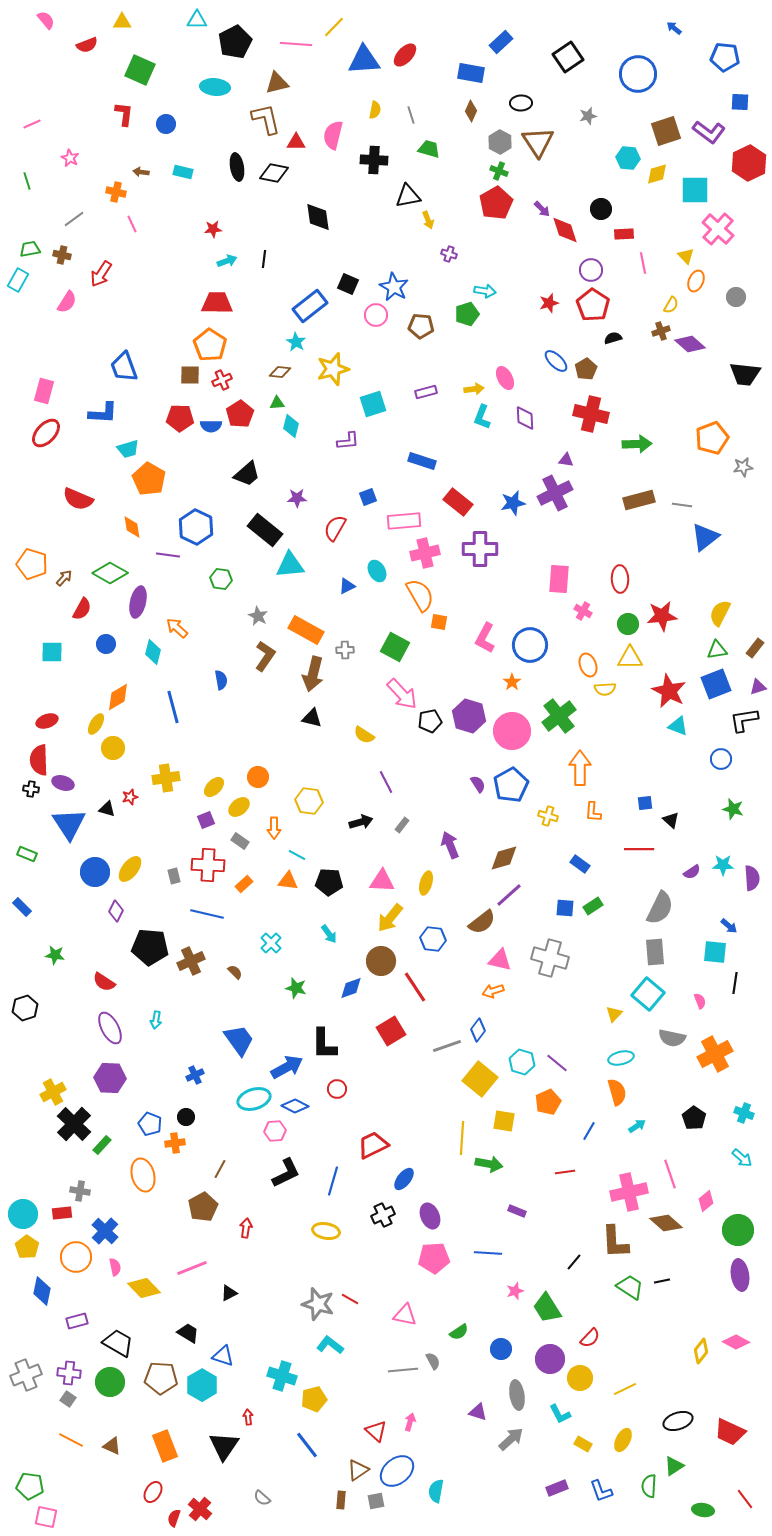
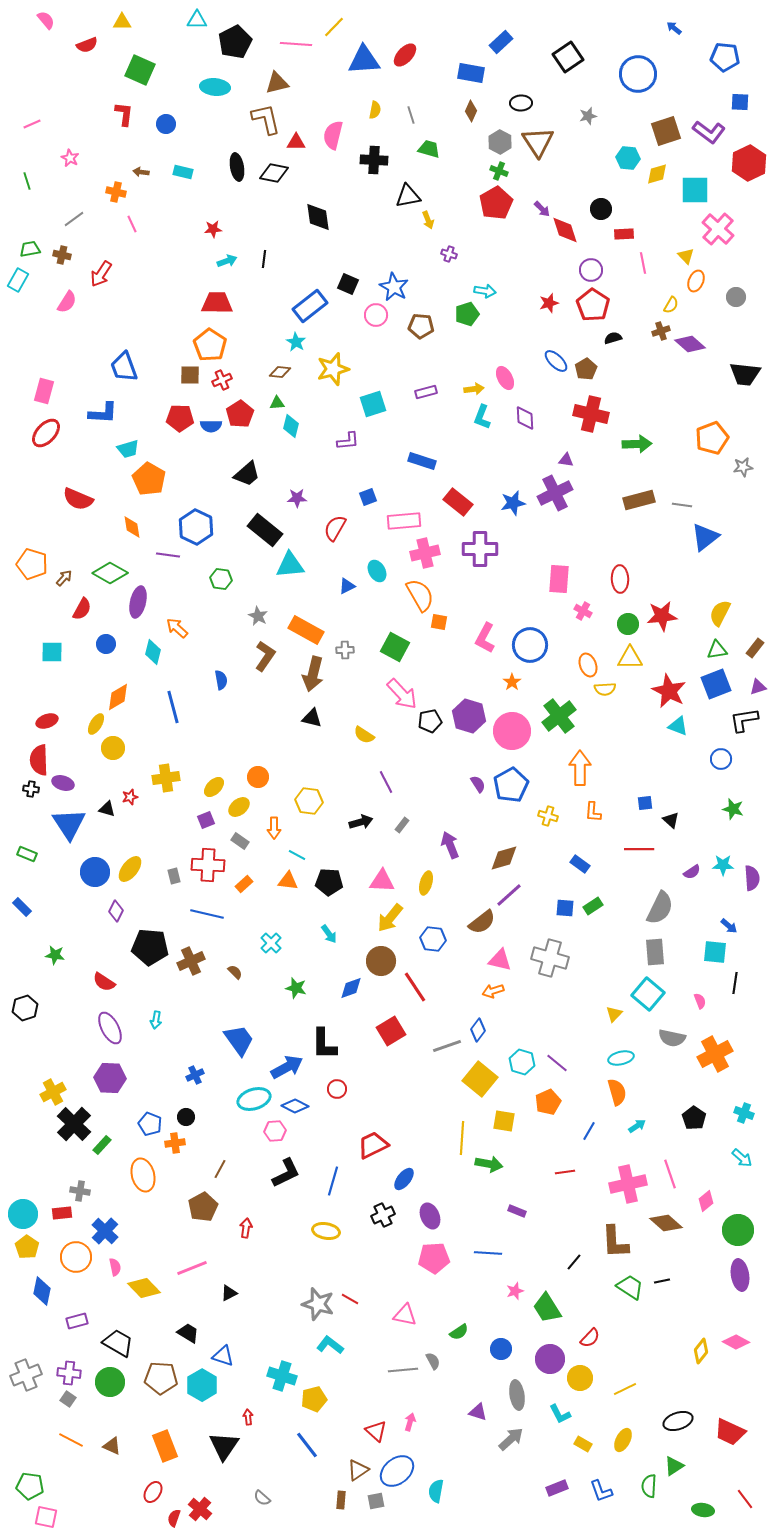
pink cross at (629, 1192): moved 1 px left, 8 px up
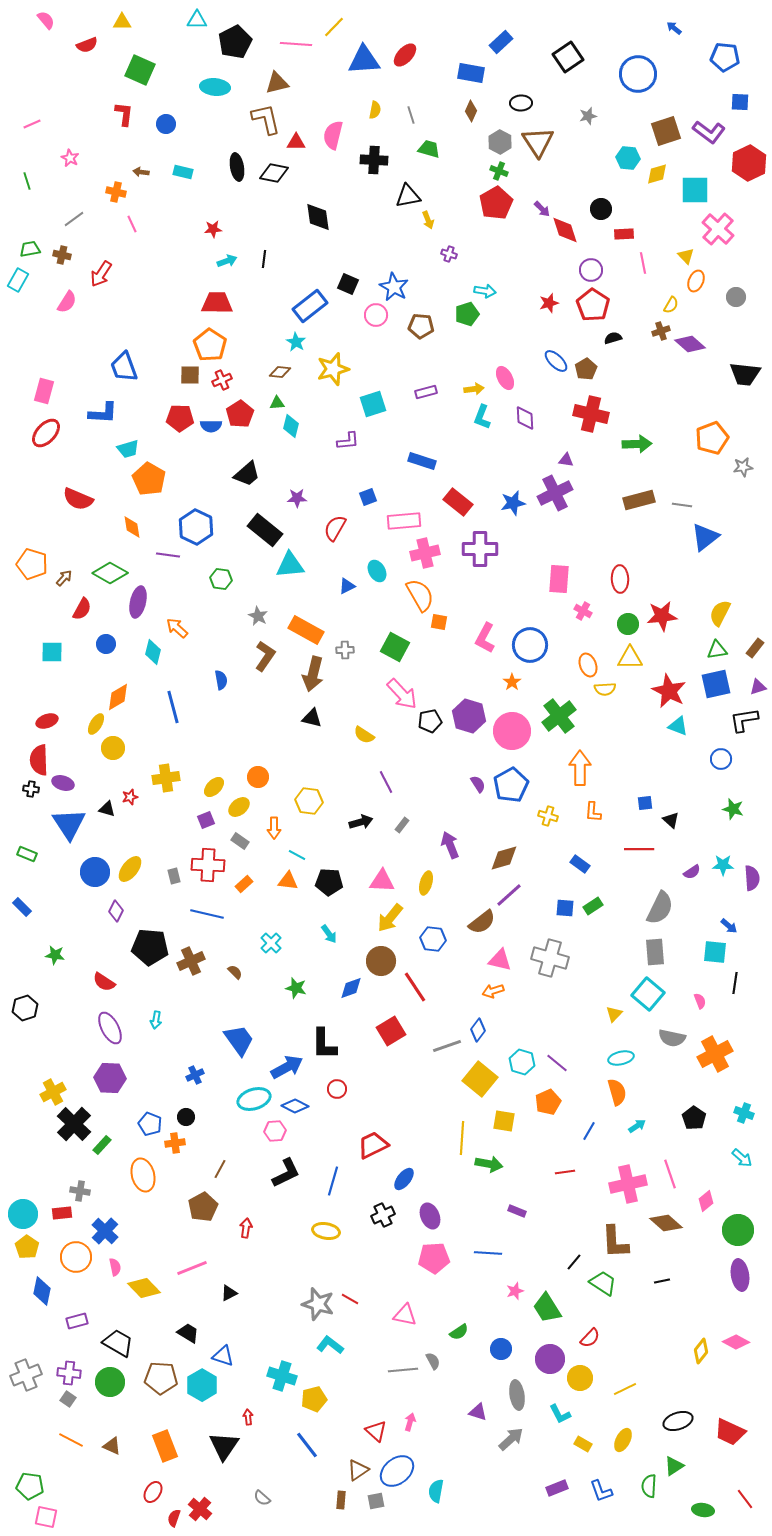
blue square at (716, 684): rotated 8 degrees clockwise
green trapezoid at (630, 1287): moved 27 px left, 4 px up
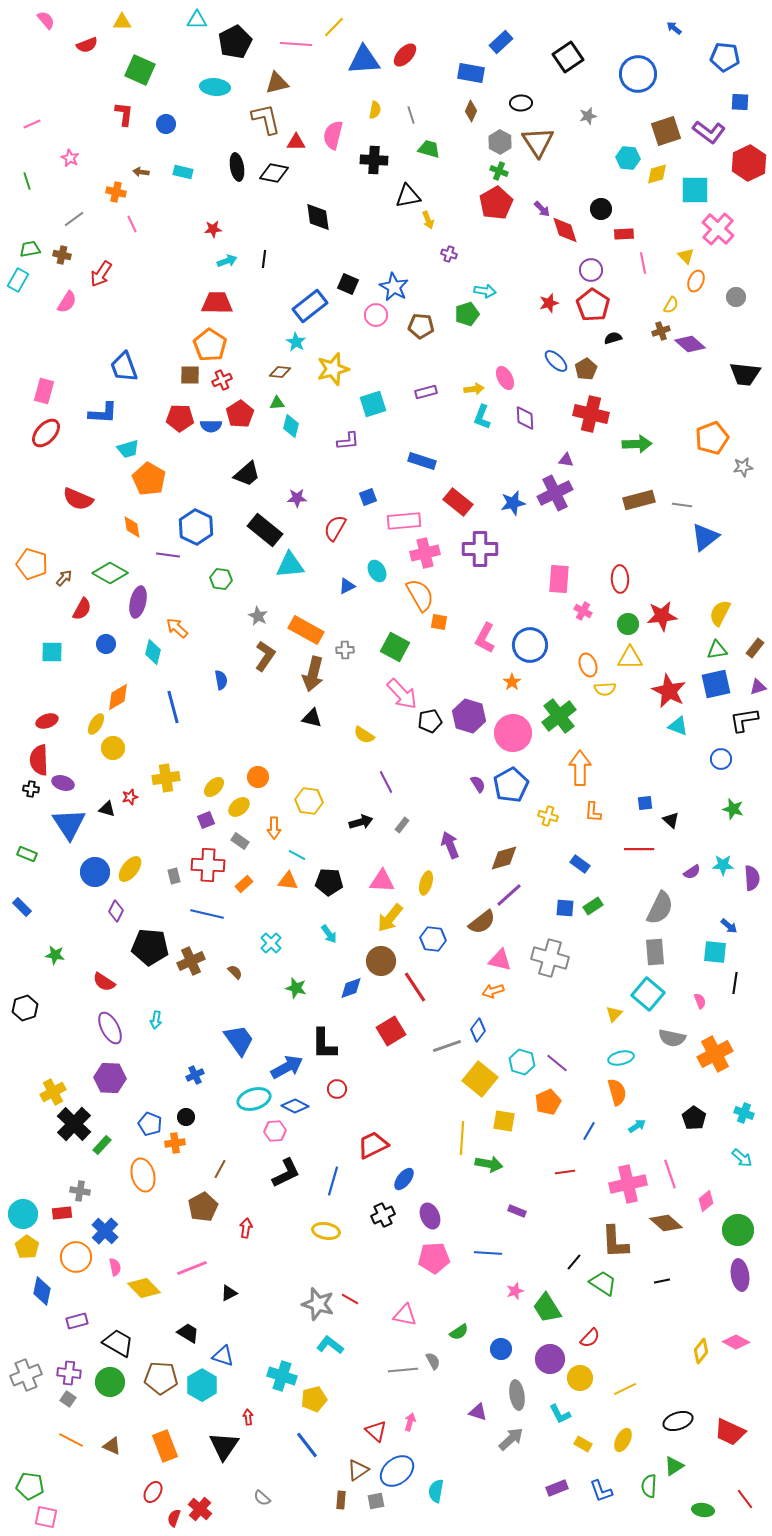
pink circle at (512, 731): moved 1 px right, 2 px down
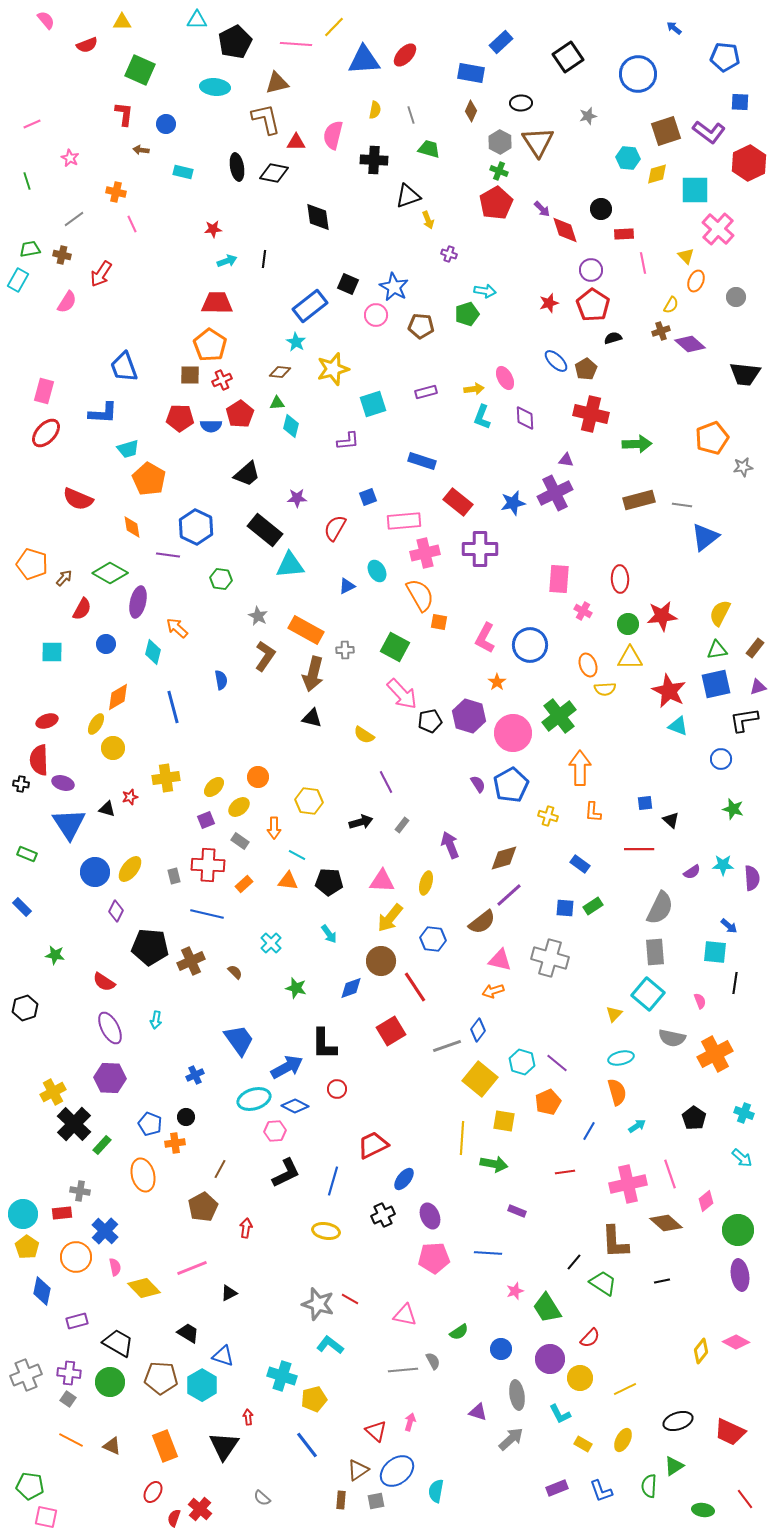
brown arrow at (141, 172): moved 22 px up
black triangle at (408, 196): rotated 8 degrees counterclockwise
orange star at (512, 682): moved 15 px left
black cross at (31, 789): moved 10 px left, 5 px up
green arrow at (489, 1164): moved 5 px right
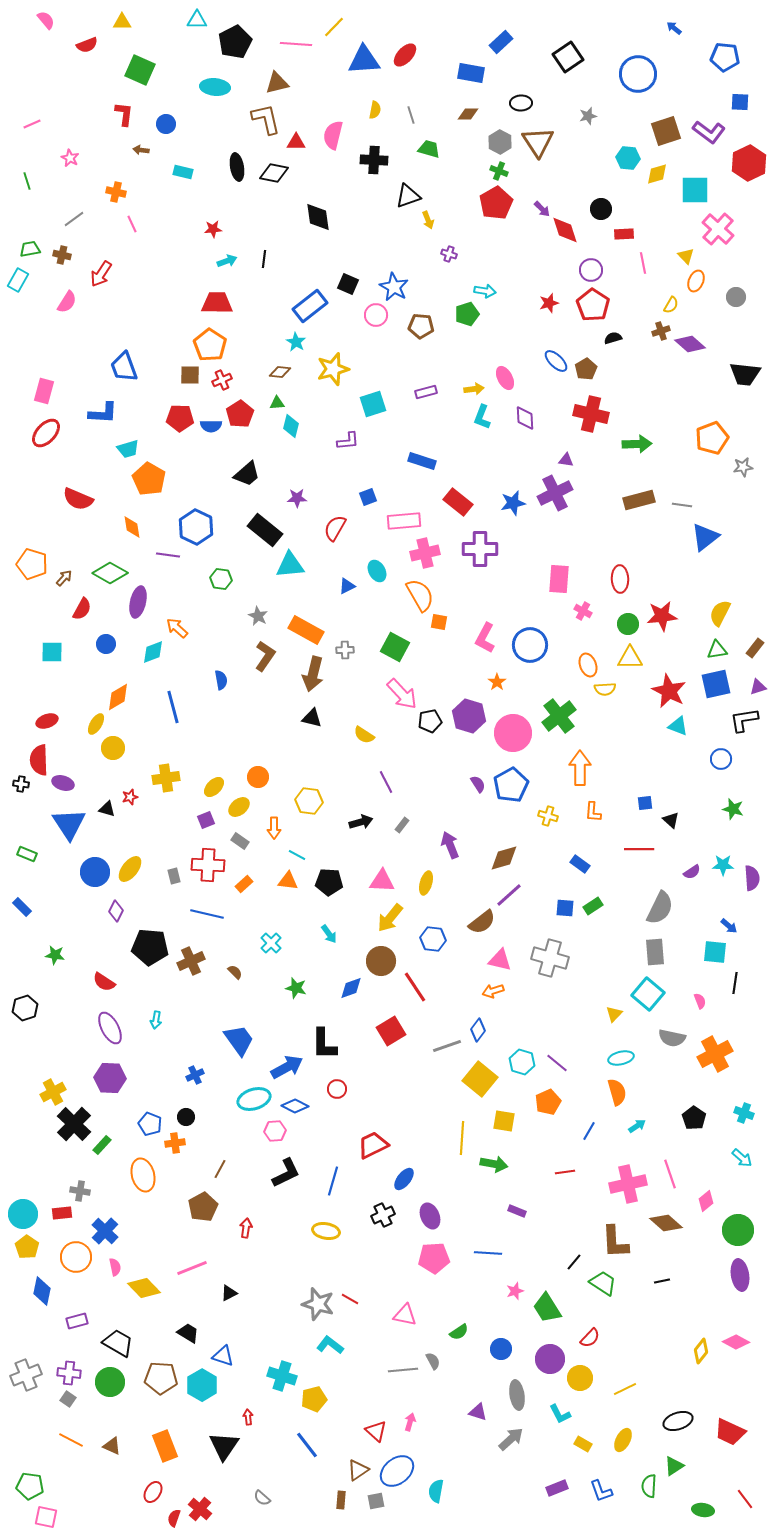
brown diamond at (471, 111): moved 3 px left, 3 px down; rotated 65 degrees clockwise
cyan diamond at (153, 652): rotated 55 degrees clockwise
